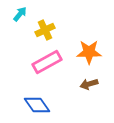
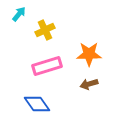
cyan arrow: moved 1 px left
orange star: moved 2 px down
pink rectangle: moved 4 px down; rotated 12 degrees clockwise
blue diamond: moved 1 px up
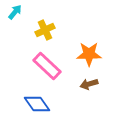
cyan arrow: moved 4 px left, 2 px up
pink rectangle: rotated 60 degrees clockwise
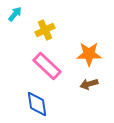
cyan arrow: moved 2 px down
blue diamond: rotated 28 degrees clockwise
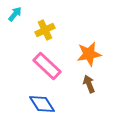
orange star: rotated 10 degrees counterclockwise
brown arrow: rotated 84 degrees clockwise
blue diamond: moved 5 px right; rotated 24 degrees counterclockwise
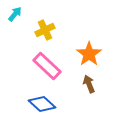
orange star: rotated 25 degrees counterclockwise
blue diamond: rotated 16 degrees counterclockwise
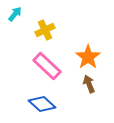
orange star: moved 1 px left, 3 px down
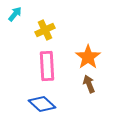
pink rectangle: rotated 44 degrees clockwise
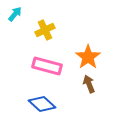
pink rectangle: rotated 72 degrees counterclockwise
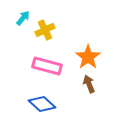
cyan arrow: moved 8 px right, 4 px down
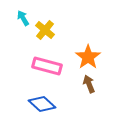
cyan arrow: rotated 70 degrees counterclockwise
yellow cross: rotated 24 degrees counterclockwise
